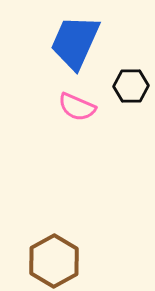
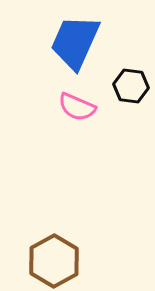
black hexagon: rotated 8 degrees clockwise
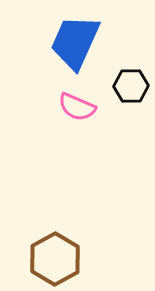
black hexagon: rotated 8 degrees counterclockwise
brown hexagon: moved 1 px right, 2 px up
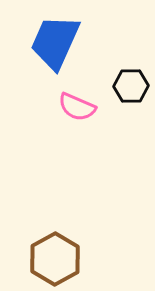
blue trapezoid: moved 20 px left
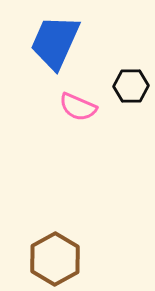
pink semicircle: moved 1 px right
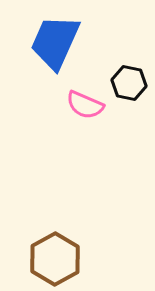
black hexagon: moved 2 px left, 3 px up; rotated 12 degrees clockwise
pink semicircle: moved 7 px right, 2 px up
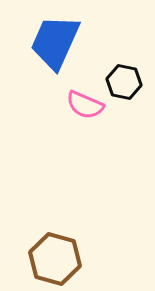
black hexagon: moved 5 px left, 1 px up
brown hexagon: rotated 15 degrees counterclockwise
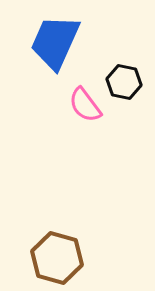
pink semicircle: rotated 30 degrees clockwise
brown hexagon: moved 2 px right, 1 px up
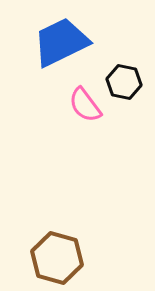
blue trapezoid: moved 6 px right; rotated 40 degrees clockwise
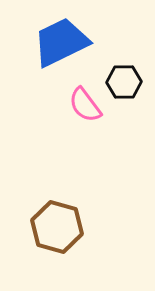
black hexagon: rotated 12 degrees counterclockwise
brown hexagon: moved 31 px up
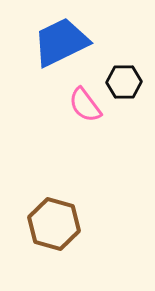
brown hexagon: moved 3 px left, 3 px up
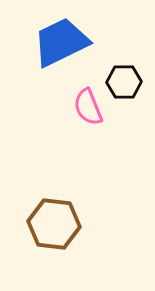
pink semicircle: moved 3 px right, 2 px down; rotated 15 degrees clockwise
brown hexagon: rotated 9 degrees counterclockwise
